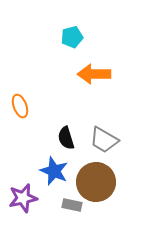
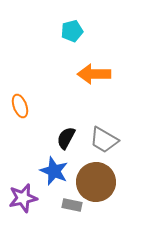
cyan pentagon: moved 6 px up
black semicircle: rotated 45 degrees clockwise
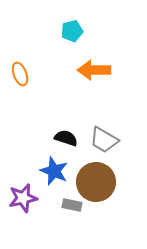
orange arrow: moved 4 px up
orange ellipse: moved 32 px up
black semicircle: rotated 80 degrees clockwise
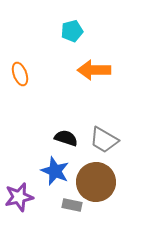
blue star: moved 1 px right
purple star: moved 4 px left, 1 px up
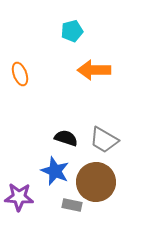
purple star: rotated 16 degrees clockwise
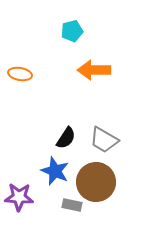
orange ellipse: rotated 60 degrees counterclockwise
black semicircle: rotated 105 degrees clockwise
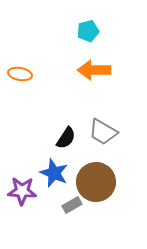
cyan pentagon: moved 16 px right
gray trapezoid: moved 1 px left, 8 px up
blue star: moved 1 px left, 2 px down
purple star: moved 3 px right, 6 px up
gray rectangle: rotated 42 degrees counterclockwise
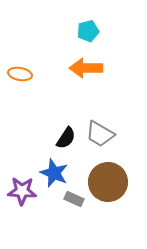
orange arrow: moved 8 px left, 2 px up
gray trapezoid: moved 3 px left, 2 px down
brown circle: moved 12 px right
gray rectangle: moved 2 px right, 6 px up; rotated 54 degrees clockwise
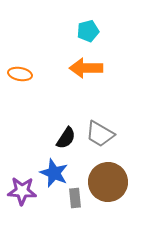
gray rectangle: moved 1 px right, 1 px up; rotated 60 degrees clockwise
